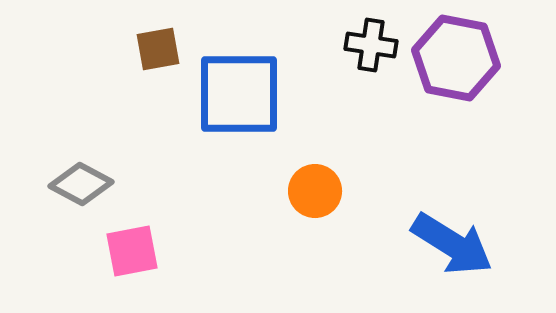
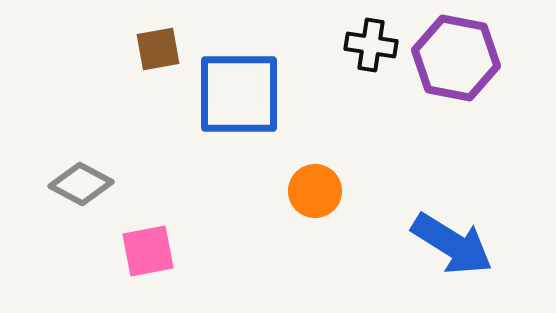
pink square: moved 16 px right
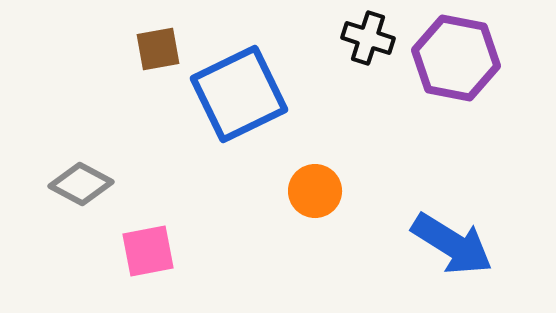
black cross: moved 3 px left, 7 px up; rotated 9 degrees clockwise
blue square: rotated 26 degrees counterclockwise
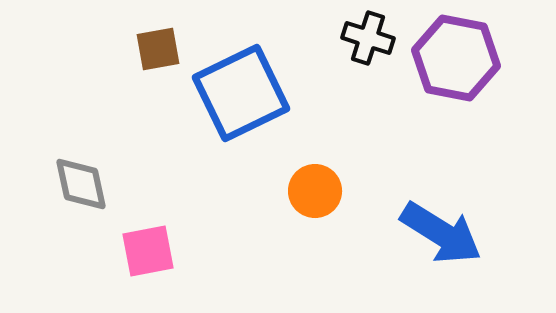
blue square: moved 2 px right, 1 px up
gray diamond: rotated 50 degrees clockwise
blue arrow: moved 11 px left, 11 px up
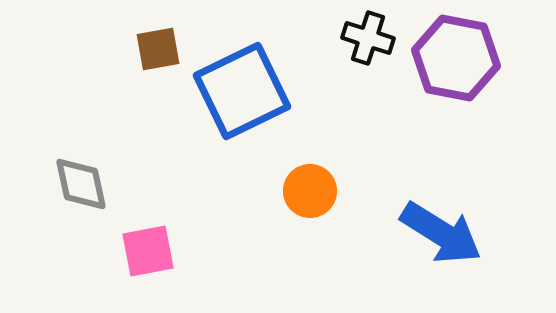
blue square: moved 1 px right, 2 px up
orange circle: moved 5 px left
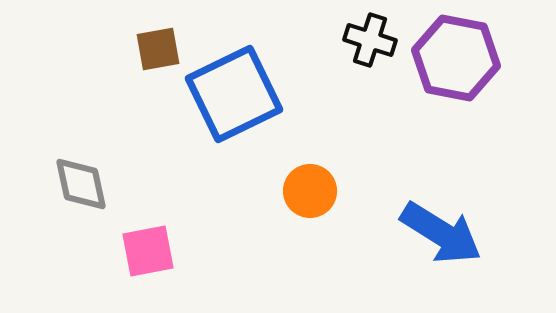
black cross: moved 2 px right, 2 px down
blue square: moved 8 px left, 3 px down
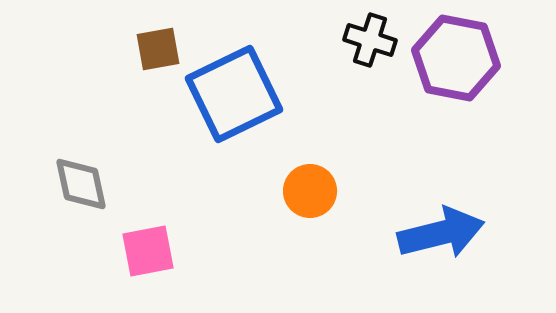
blue arrow: rotated 46 degrees counterclockwise
